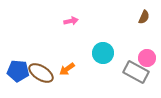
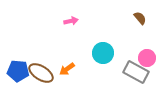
brown semicircle: moved 4 px left, 1 px down; rotated 64 degrees counterclockwise
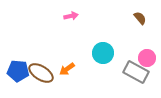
pink arrow: moved 5 px up
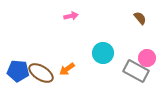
gray rectangle: moved 1 px up
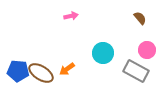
pink circle: moved 8 px up
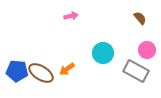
blue pentagon: moved 1 px left
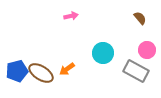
blue pentagon: rotated 20 degrees counterclockwise
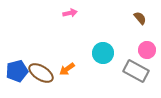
pink arrow: moved 1 px left, 3 px up
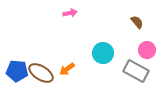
brown semicircle: moved 3 px left, 4 px down
blue pentagon: rotated 20 degrees clockwise
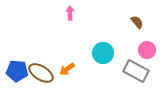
pink arrow: rotated 80 degrees counterclockwise
